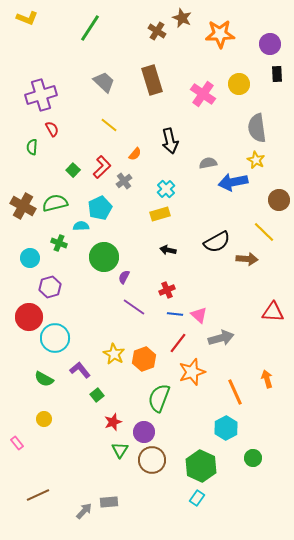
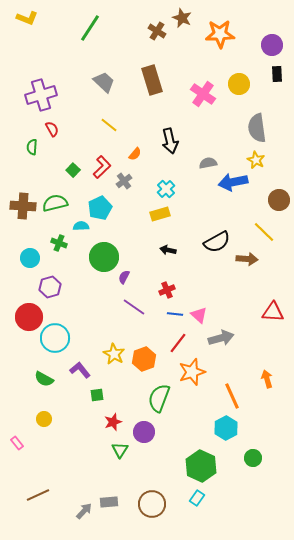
purple circle at (270, 44): moved 2 px right, 1 px down
brown cross at (23, 206): rotated 25 degrees counterclockwise
orange line at (235, 392): moved 3 px left, 4 px down
green square at (97, 395): rotated 32 degrees clockwise
brown circle at (152, 460): moved 44 px down
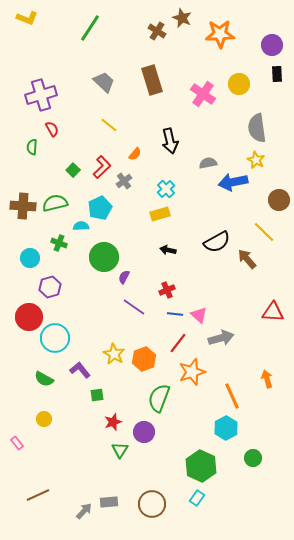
brown arrow at (247, 259): rotated 135 degrees counterclockwise
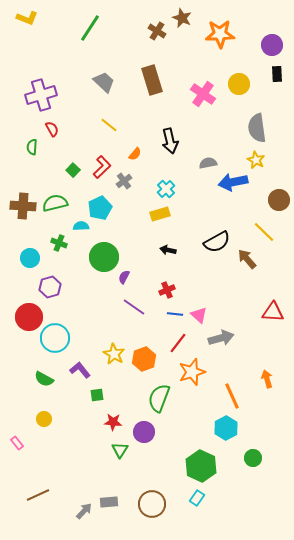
red star at (113, 422): rotated 24 degrees clockwise
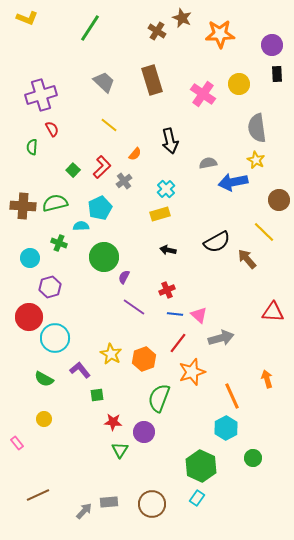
yellow star at (114, 354): moved 3 px left
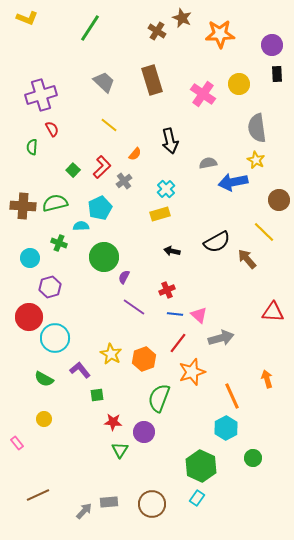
black arrow at (168, 250): moved 4 px right, 1 px down
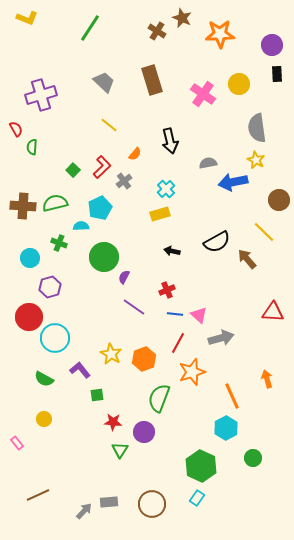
red semicircle at (52, 129): moved 36 px left
red line at (178, 343): rotated 10 degrees counterclockwise
